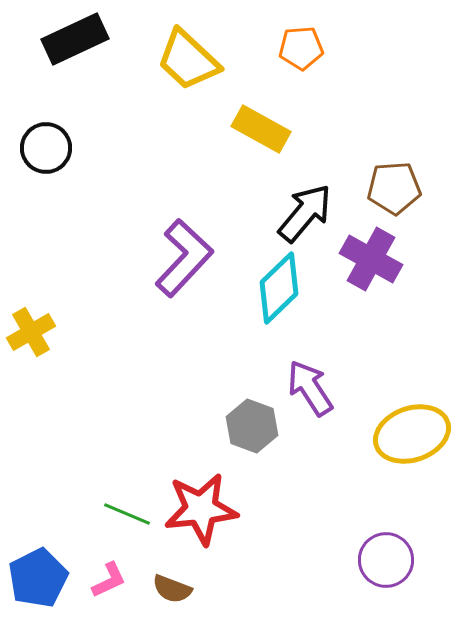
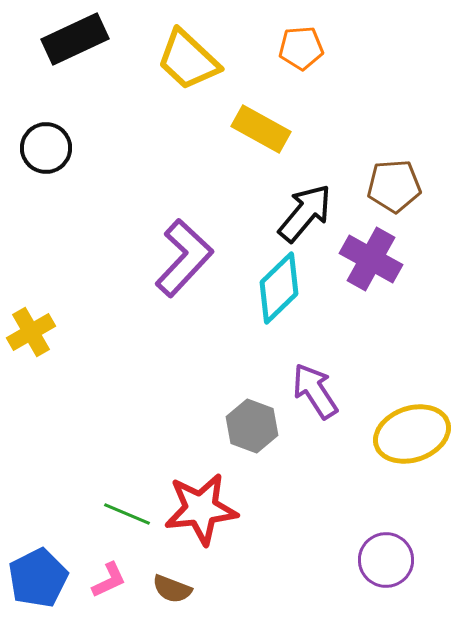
brown pentagon: moved 2 px up
purple arrow: moved 5 px right, 3 px down
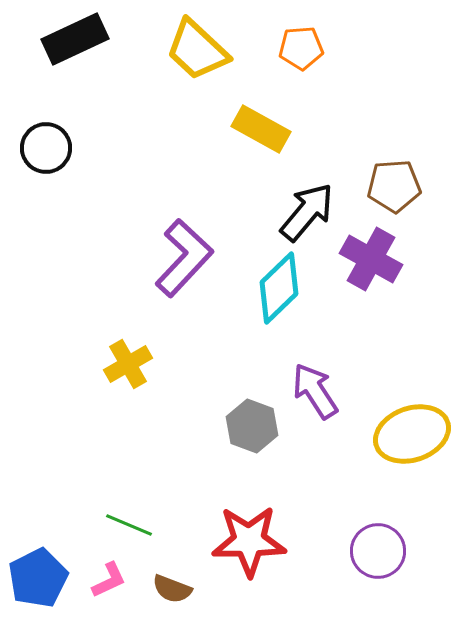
yellow trapezoid: moved 9 px right, 10 px up
black arrow: moved 2 px right, 1 px up
yellow cross: moved 97 px right, 32 px down
red star: moved 48 px right, 32 px down; rotated 6 degrees clockwise
green line: moved 2 px right, 11 px down
purple circle: moved 8 px left, 9 px up
